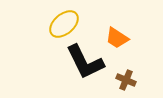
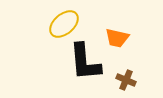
orange trapezoid: rotated 20 degrees counterclockwise
black L-shape: rotated 21 degrees clockwise
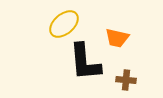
brown cross: rotated 18 degrees counterclockwise
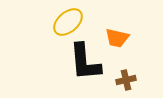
yellow ellipse: moved 4 px right, 2 px up
brown cross: rotated 18 degrees counterclockwise
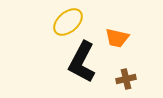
black L-shape: moved 3 px left; rotated 33 degrees clockwise
brown cross: moved 1 px up
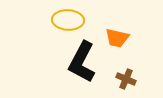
yellow ellipse: moved 2 px up; rotated 44 degrees clockwise
brown cross: rotated 36 degrees clockwise
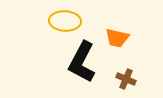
yellow ellipse: moved 3 px left, 1 px down
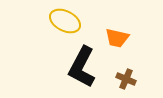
yellow ellipse: rotated 24 degrees clockwise
black L-shape: moved 5 px down
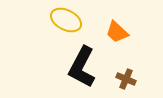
yellow ellipse: moved 1 px right, 1 px up
orange trapezoid: moved 6 px up; rotated 30 degrees clockwise
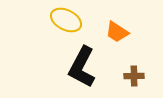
orange trapezoid: rotated 10 degrees counterclockwise
brown cross: moved 8 px right, 3 px up; rotated 24 degrees counterclockwise
